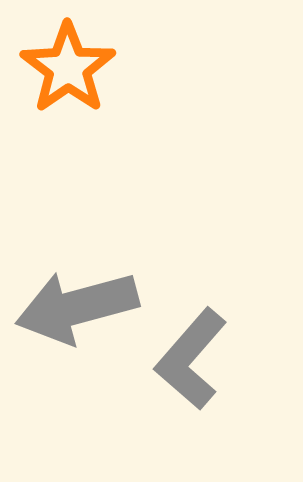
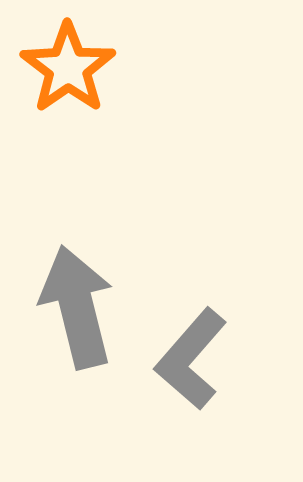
gray arrow: rotated 91 degrees clockwise
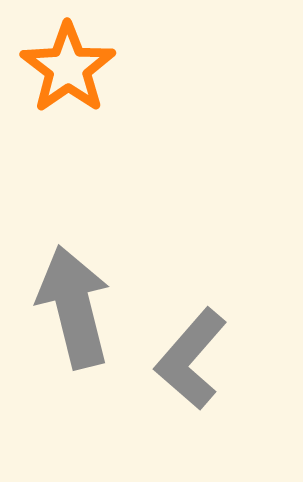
gray arrow: moved 3 px left
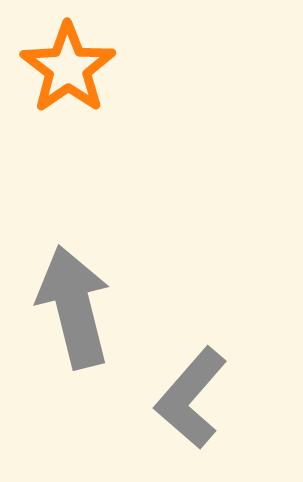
gray L-shape: moved 39 px down
